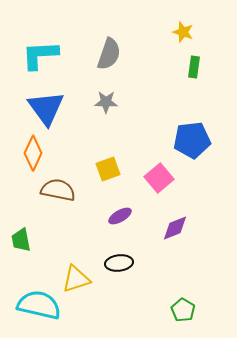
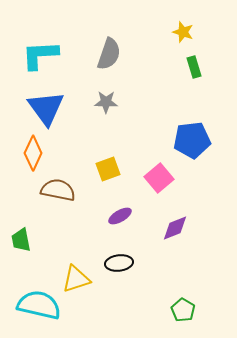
green rectangle: rotated 25 degrees counterclockwise
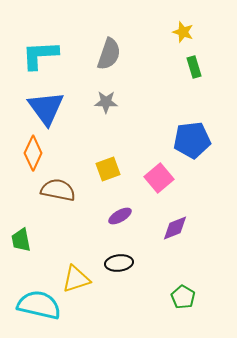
green pentagon: moved 13 px up
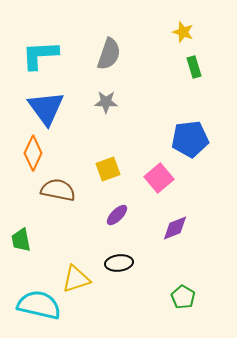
blue pentagon: moved 2 px left, 1 px up
purple ellipse: moved 3 px left, 1 px up; rotated 15 degrees counterclockwise
